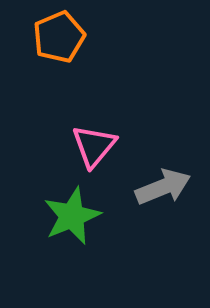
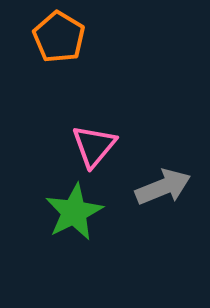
orange pentagon: rotated 18 degrees counterclockwise
green star: moved 2 px right, 4 px up; rotated 4 degrees counterclockwise
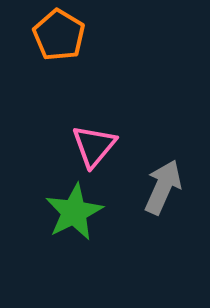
orange pentagon: moved 2 px up
gray arrow: rotated 44 degrees counterclockwise
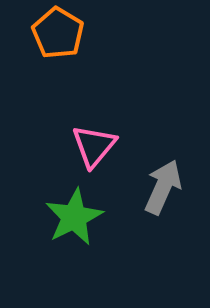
orange pentagon: moved 1 px left, 2 px up
green star: moved 5 px down
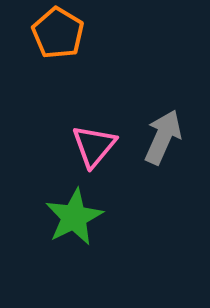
gray arrow: moved 50 px up
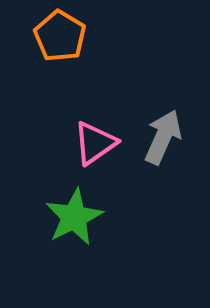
orange pentagon: moved 2 px right, 3 px down
pink triangle: moved 1 px right, 3 px up; rotated 15 degrees clockwise
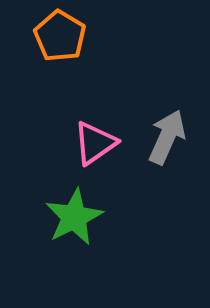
gray arrow: moved 4 px right
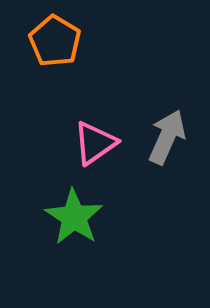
orange pentagon: moved 5 px left, 5 px down
green star: rotated 12 degrees counterclockwise
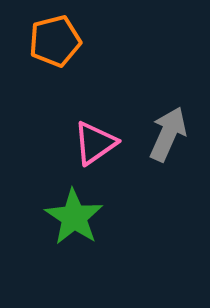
orange pentagon: rotated 27 degrees clockwise
gray arrow: moved 1 px right, 3 px up
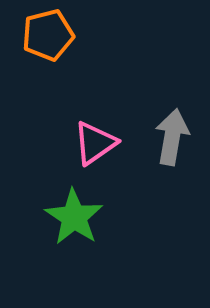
orange pentagon: moved 7 px left, 6 px up
gray arrow: moved 4 px right, 3 px down; rotated 14 degrees counterclockwise
